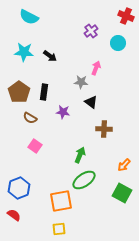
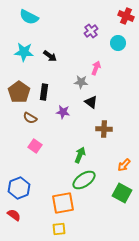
orange square: moved 2 px right, 2 px down
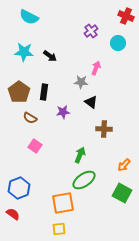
purple star: rotated 16 degrees counterclockwise
red semicircle: moved 1 px left, 1 px up
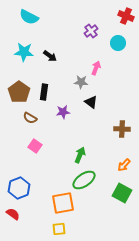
brown cross: moved 18 px right
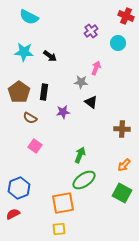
red semicircle: rotated 64 degrees counterclockwise
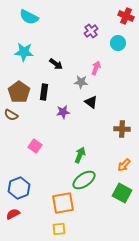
black arrow: moved 6 px right, 8 px down
brown semicircle: moved 19 px left, 3 px up
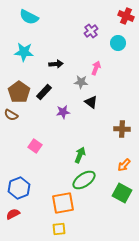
black arrow: rotated 40 degrees counterclockwise
black rectangle: rotated 35 degrees clockwise
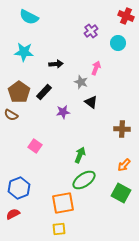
gray star: rotated 16 degrees clockwise
green square: moved 1 px left
